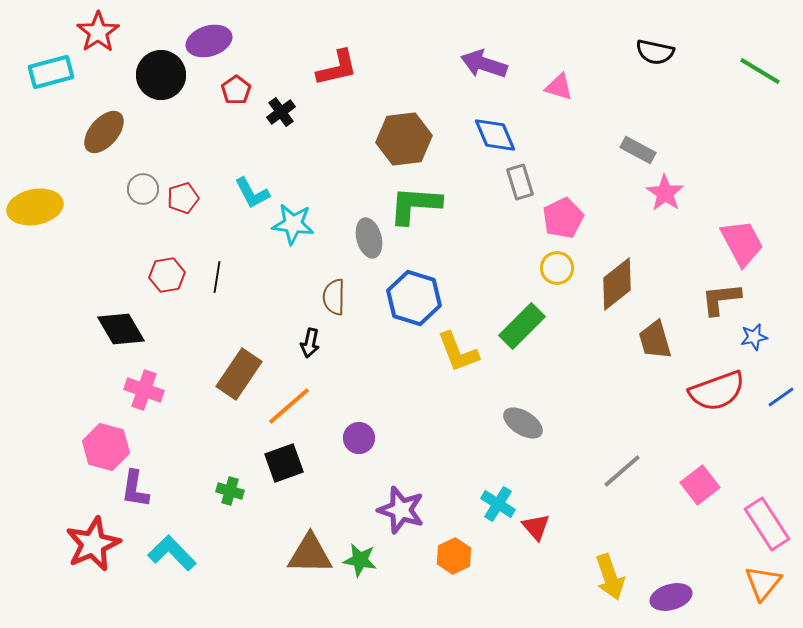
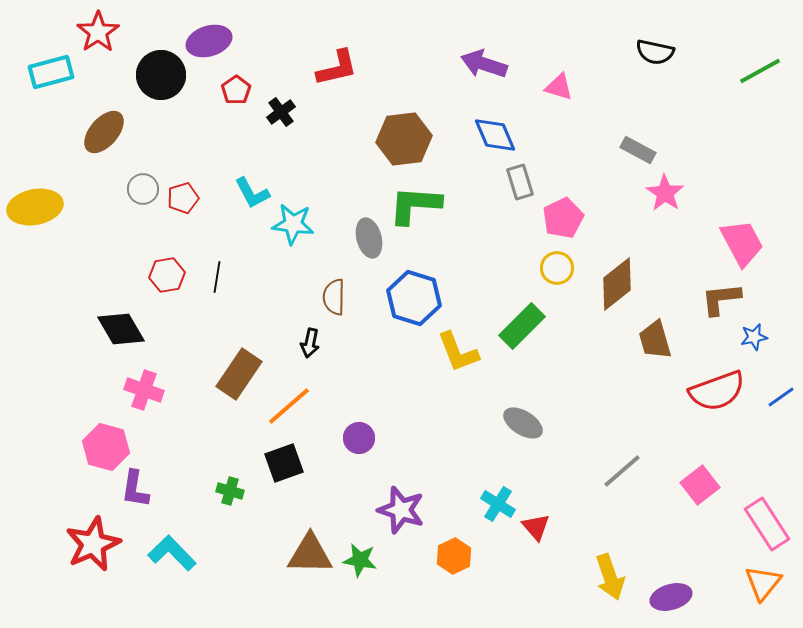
green line at (760, 71): rotated 60 degrees counterclockwise
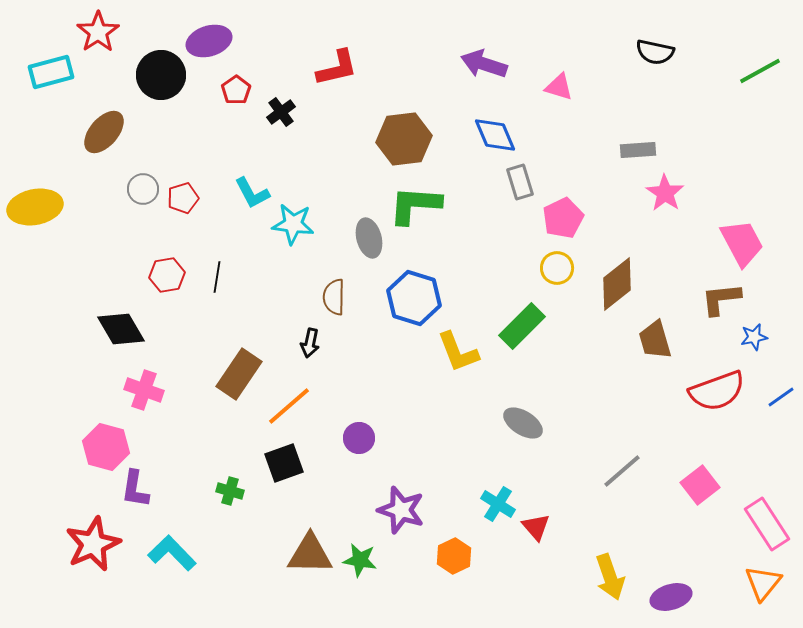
gray rectangle at (638, 150): rotated 32 degrees counterclockwise
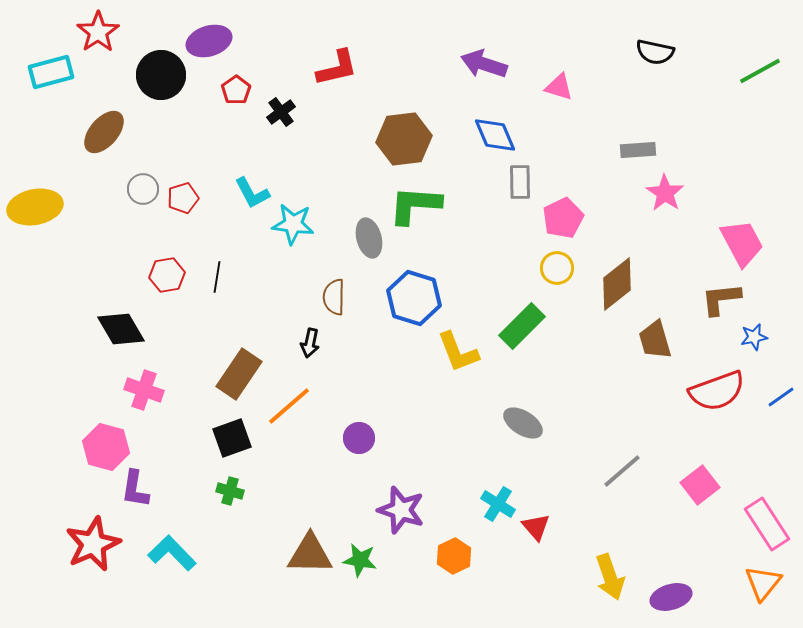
gray rectangle at (520, 182): rotated 16 degrees clockwise
black square at (284, 463): moved 52 px left, 25 px up
